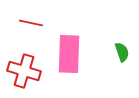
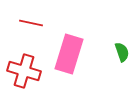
pink rectangle: rotated 15 degrees clockwise
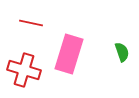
red cross: moved 1 px up
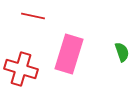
red line: moved 2 px right, 7 px up
red cross: moved 3 px left, 1 px up
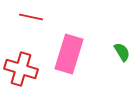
red line: moved 2 px left, 1 px down
green semicircle: rotated 12 degrees counterclockwise
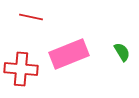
pink rectangle: rotated 51 degrees clockwise
red cross: rotated 12 degrees counterclockwise
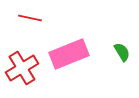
red line: moved 1 px left, 1 px down
red cross: moved 1 px right, 1 px up; rotated 36 degrees counterclockwise
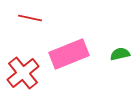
green semicircle: moved 2 px left, 2 px down; rotated 72 degrees counterclockwise
red cross: moved 1 px right, 5 px down; rotated 8 degrees counterclockwise
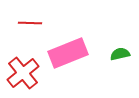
red line: moved 5 px down; rotated 10 degrees counterclockwise
pink rectangle: moved 1 px left, 1 px up
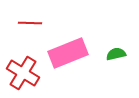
green semicircle: moved 4 px left
red cross: rotated 20 degrees counterclockwise
